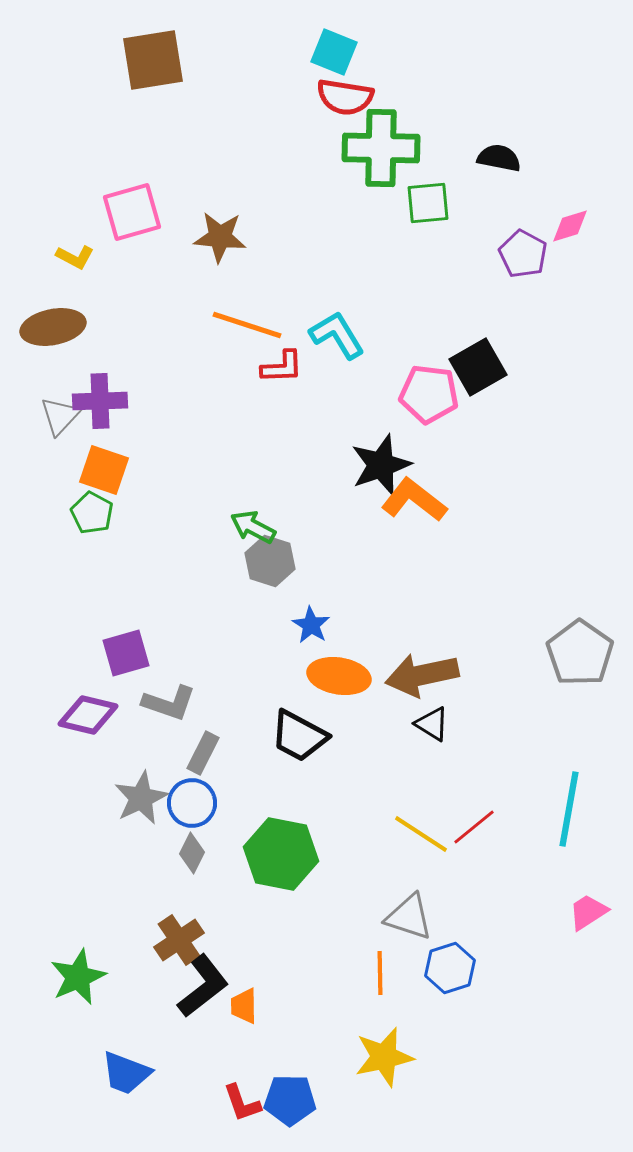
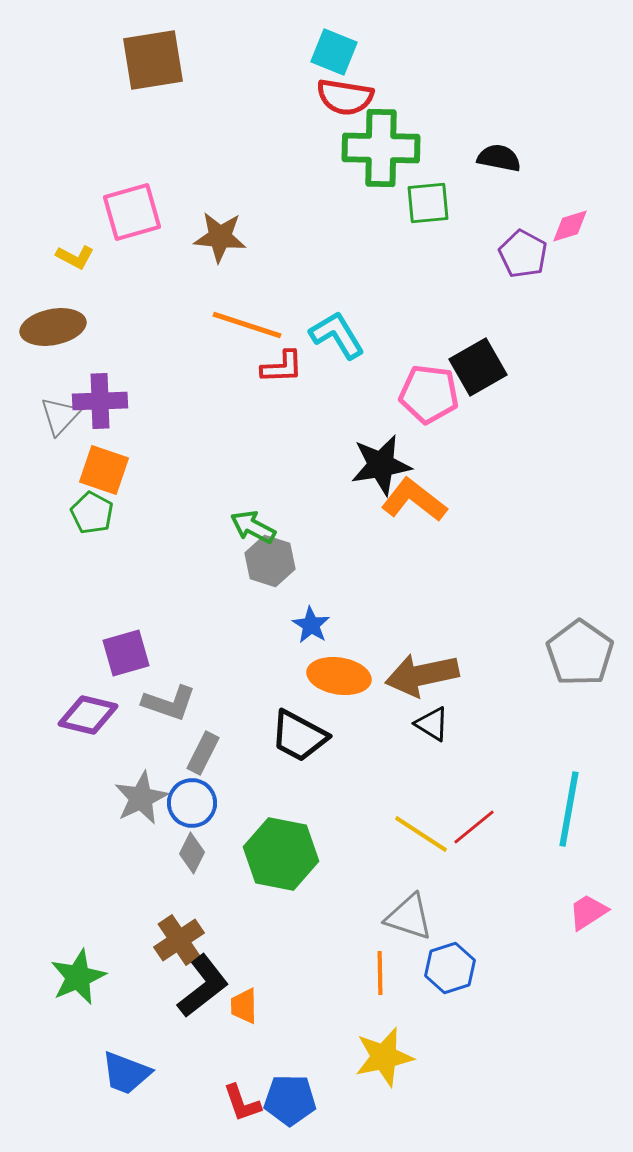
black star at (381, 465): rotated 10 degrees clockwise
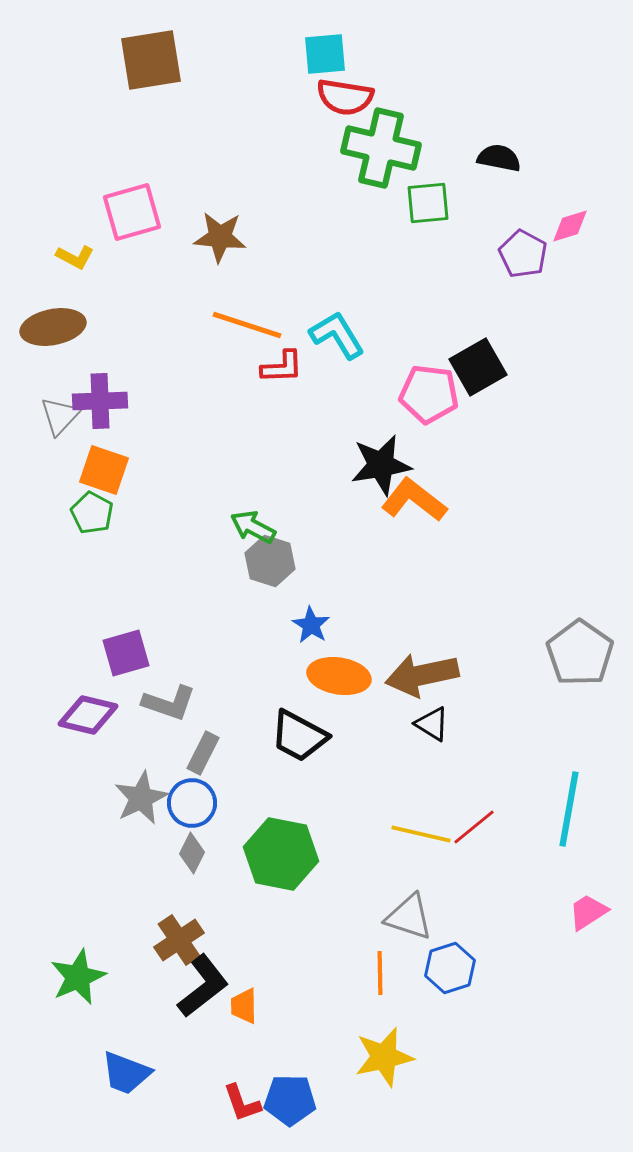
cyan square at (334, 52): moved 9 px left, 2 px down; rotated 27 degrees counterclockwise
brown square at (153, 60): moved 2 px left
green cross at (381, 148): rotated 12 degrees clockwise
yellow line at (421, 834): rotated 20 degrees counterclockwise
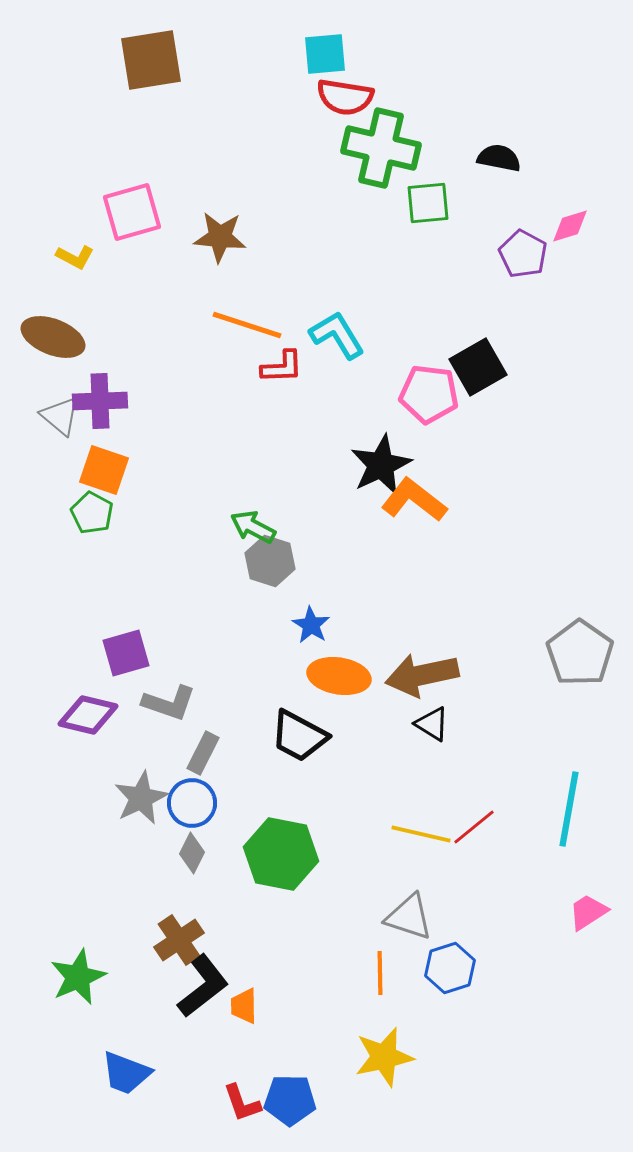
brown ellipse at (53, 327): moved 10 px down; rotated 32 degrees clockwise
gray triangle at (60, 416): rotated 33 degrees counterclockwise
black star at (381, 465): rotated 16 degrees counterclockwise
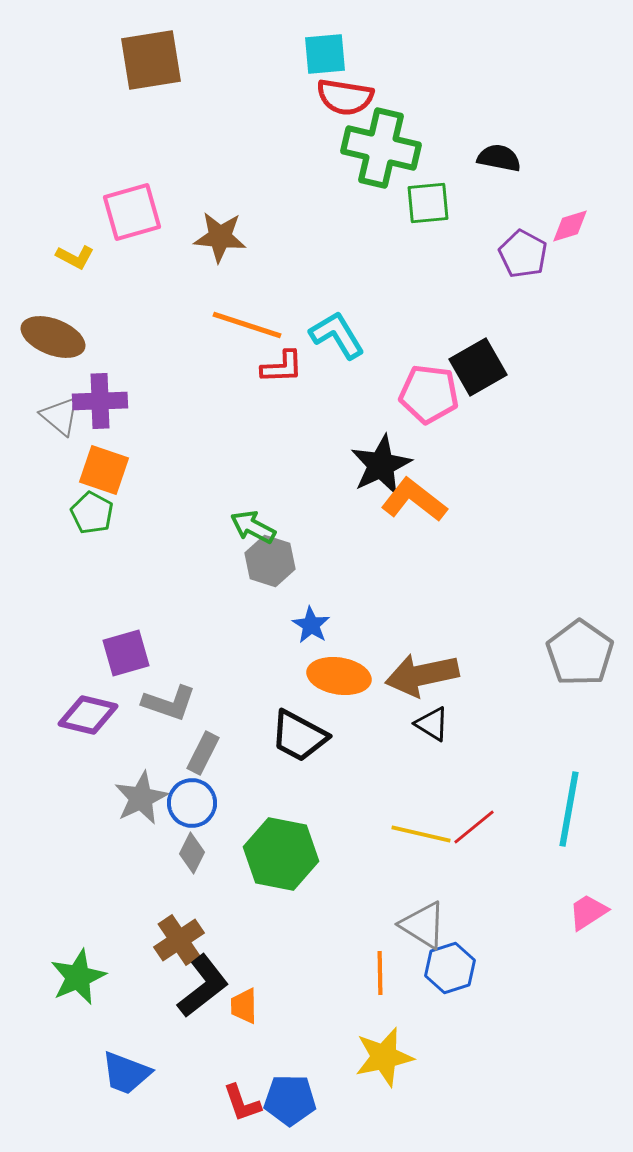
gray triangle at (409, 917): moved 14 px right, 8 px down; rotated 14 degrees clockwise
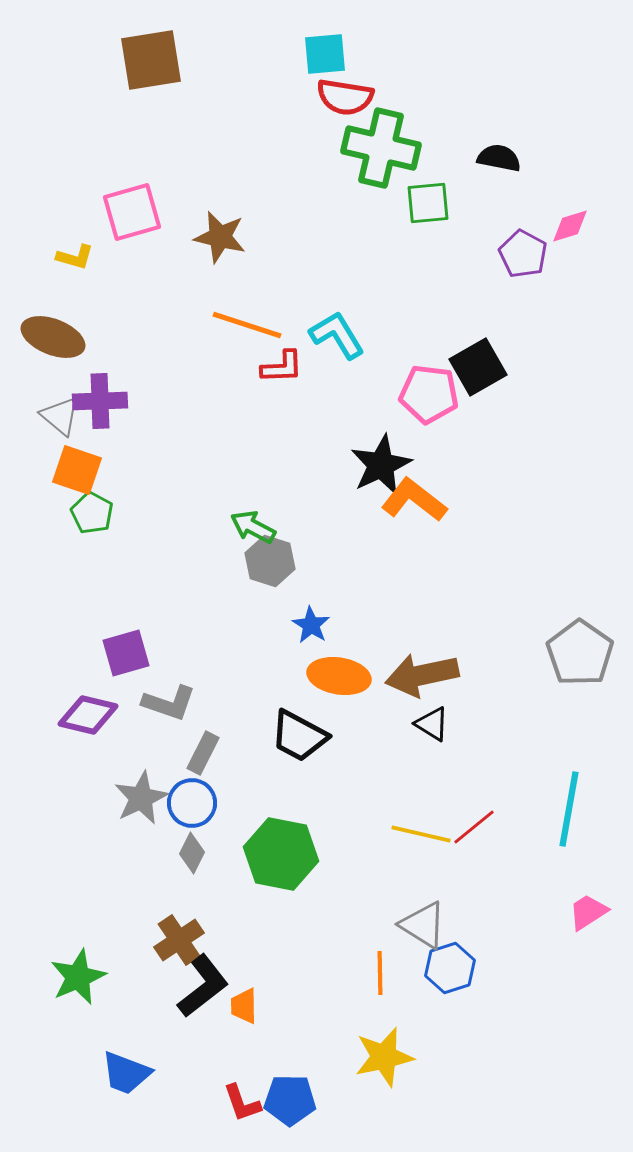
brown star at (220, 237): rotated 8 degrees clockwise
yellow L-shape at (75, 257): rotated 12 degrees counterclockwise
orange square at (104, 470): moved 27 px left
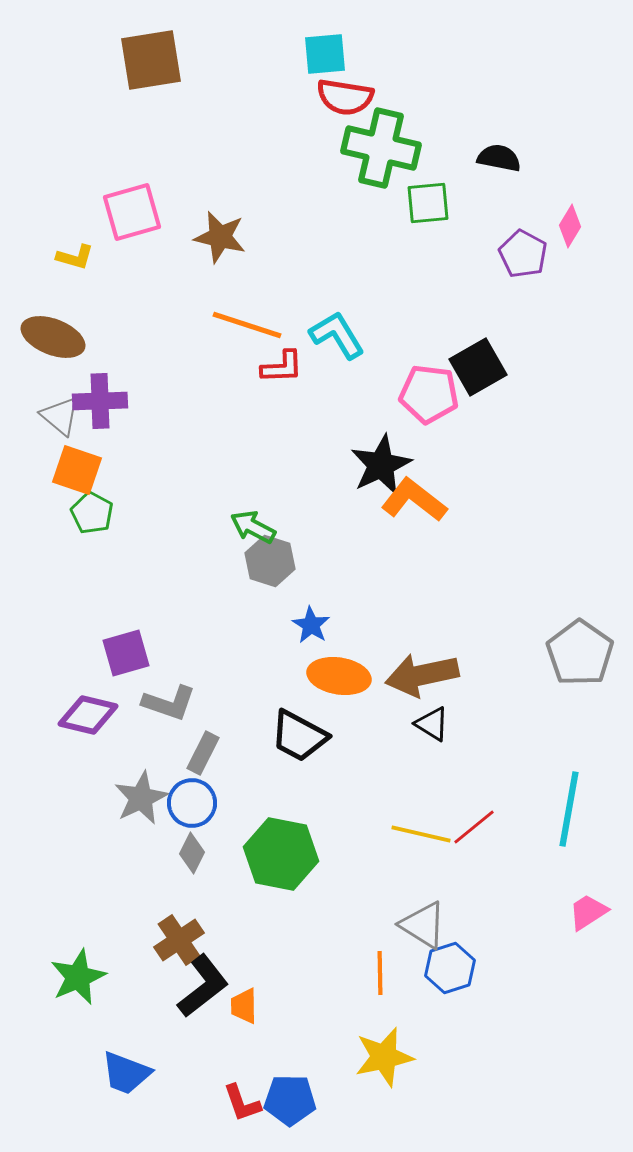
pink diamond at (570, 226): rotated 42 degrees counterclockwise
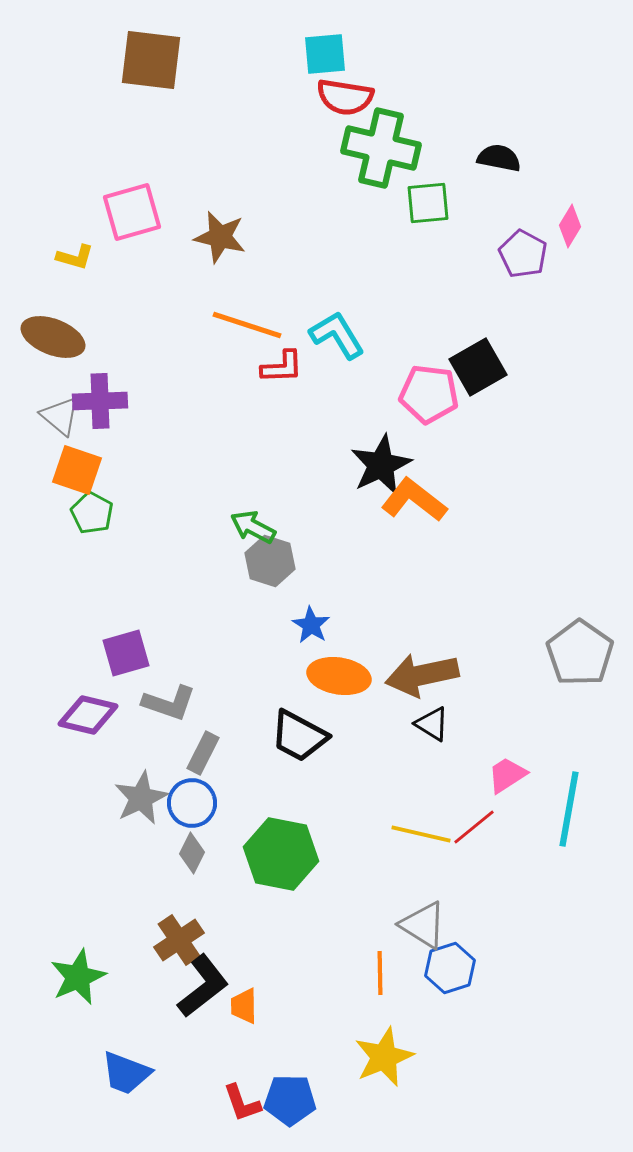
brown square at (151, 60): rotated 16 degrees clockwise
pink trapezoid at (588, 912): moved 81 px left, 137 px up
yellow star at (384, 1057): rotated 10 degrees counterclockwise
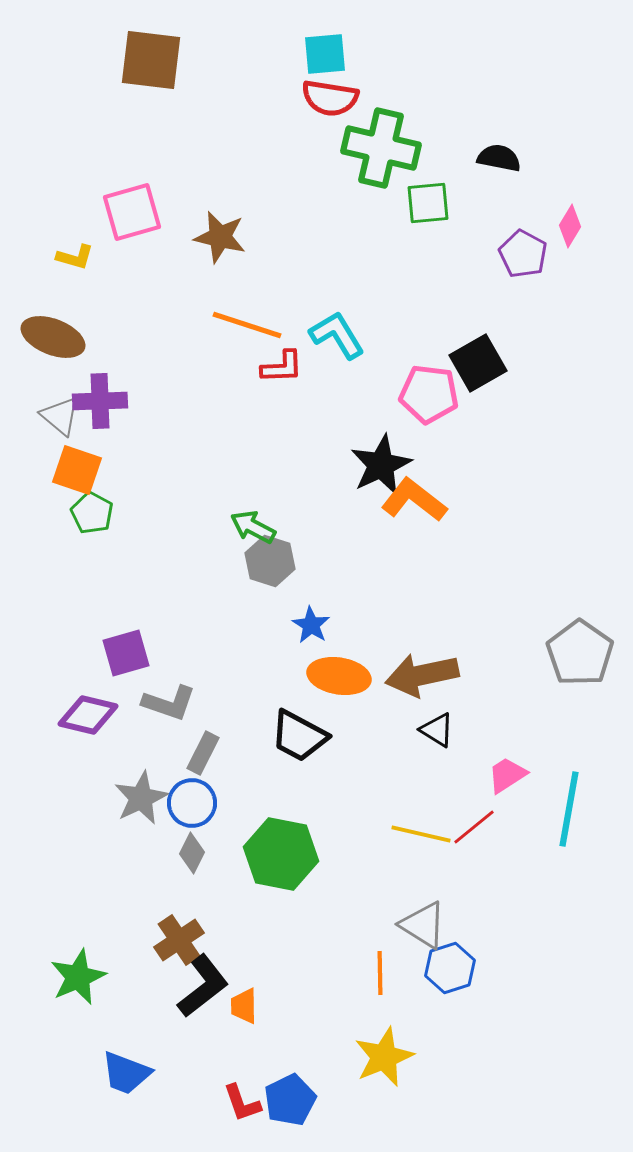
red semicircle at (345, 97): moved 15 px left, 1 px down
black square at (478, 367): moved 4 px up
black triangle at (432, 724): moved 5 px right, 6 px down
blue pentagon at (290, 1100): rotated 27 degrees counterclockwise
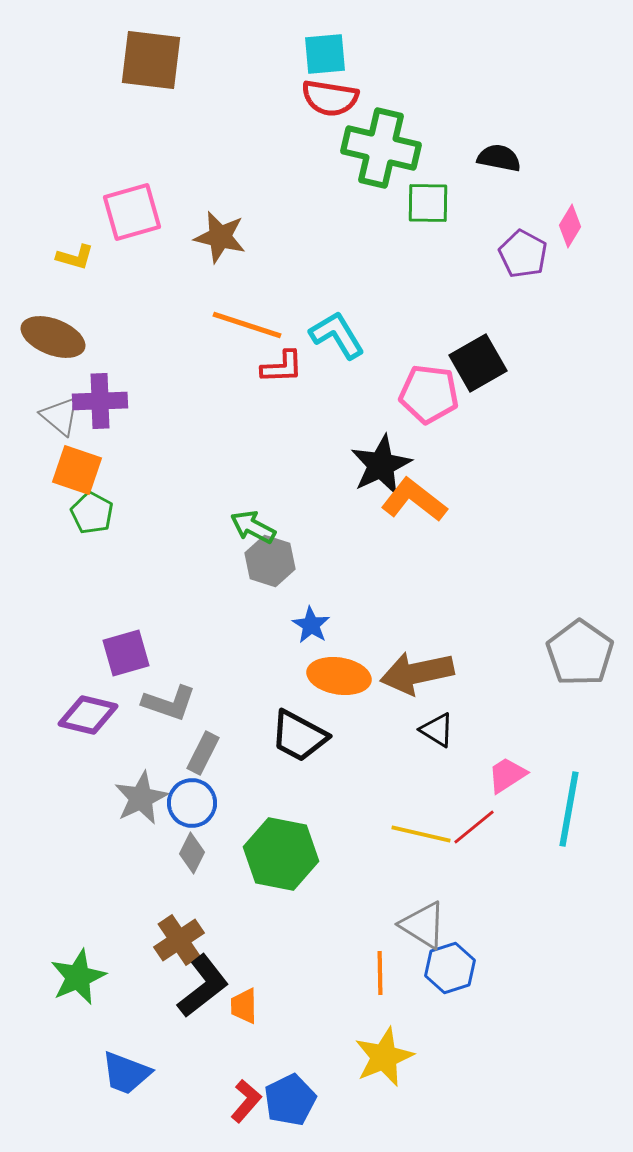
green square at (428, 203): rotated 6 degrees clockwise
brown arrow at (422, 675): moved 5 px left, 2 px up
red L-shape at (242, 1103): moved 4 px right, 2 px up; rotated 120 degrees counterclockwise
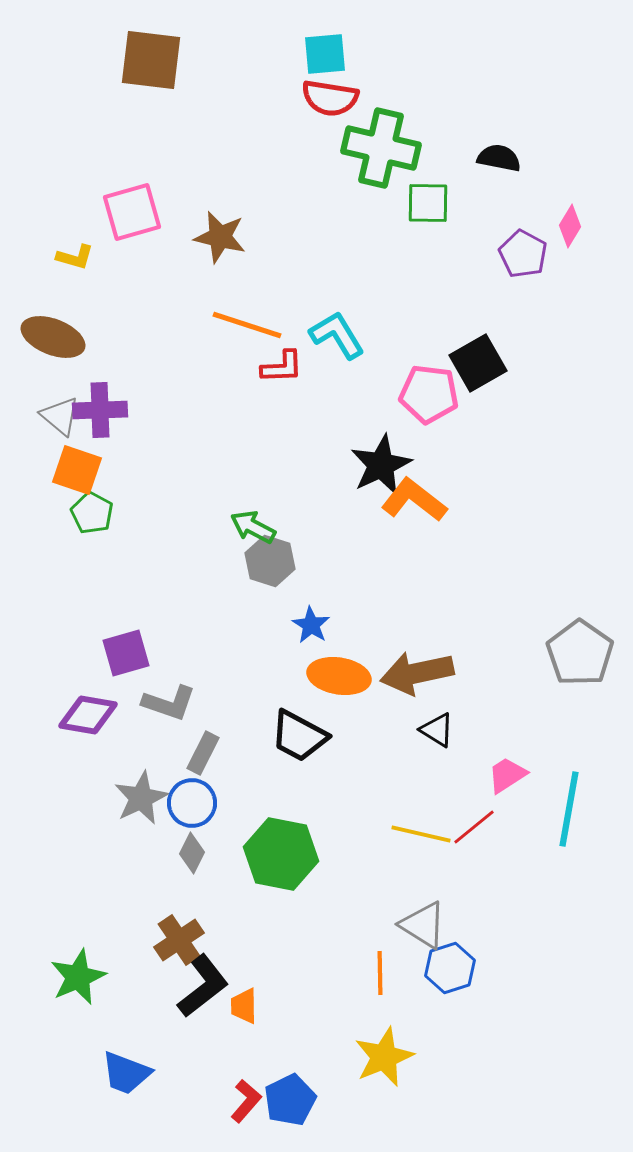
purple cross at (100, 401): moved 9 px down
purple diamond at (88, 715): rotated 4 degrees counterclockwise
